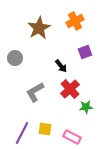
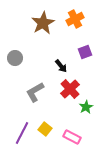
orange cross: moved 2 px up
brown star: moved 4 px right, 5 px up
green star: rotated 24 degrees counterclockwise
yellow square: rotated 32 degrees clockwise
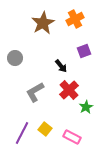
purple square: moved 1 px left, 1 px up
red cross: moved 1 px left, 1 px down
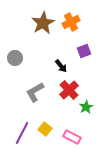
orange cross: moved 4 px left, 3 px down
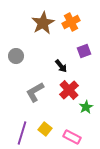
gray circle: moved 1 px right, 2 px up
purple line: rotated 10 degrees counterclockwise
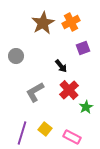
purple square: moved 1 px left, 3 px up
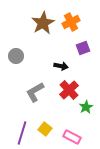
black arrow: rotated 40 degrees counterclockwise
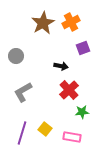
gray L-shape: moved 12 px left
green star: moved 4 px left, 5 px down; rotated 24 degrees clockwise
pink rectangle: rotated 18 degrees counterclockwise
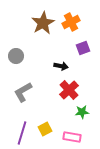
yellow square: rotated 24 degrees clockwise
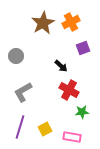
black arrow: rotated 32 degrees clockwise
red cross: rotated 18 degrees counterclockwise
purple line: moved 2 px left, 6 px up
